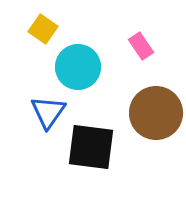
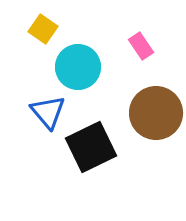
blue triangle: rotated 15 degrees counterclockwise
black square: rotated 33 degrees counterclockwise
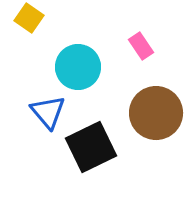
yellow square: moved 14 px left, 11 px up
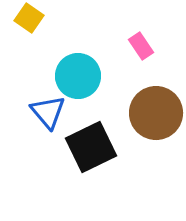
cyan circle: moved 9 px down
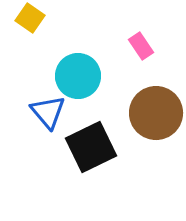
yellow square: moved 1 px right
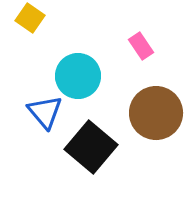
blue triangle: moved 3 px left
black square: rotated 24 degrees counterclockwise
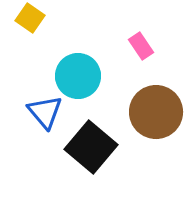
brown circle: moved 1 px up
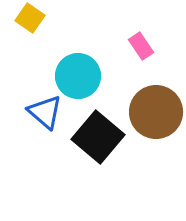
blue triangle: rotated 9 degrees counterclockwise
black square: moved 7 px right, 10 px up
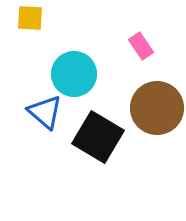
yellow square: rotated 32 degrees counterclockwise
cyan circle: moved 4 px left, 2 px up
brown circle: moved 1 px right, 4 px up
black square: rotated 9 degrees counterclockwise
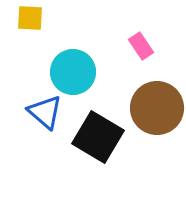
cyan circle: moved 1 px left, 2 px up
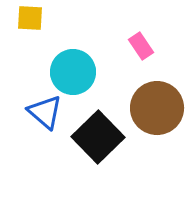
black square: rotated 15 degrees clockwise
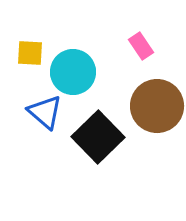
yellow square: moved 35 px down
brown circle: moved 2 px up
